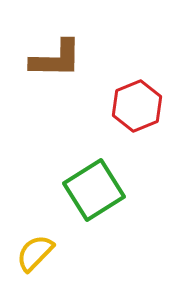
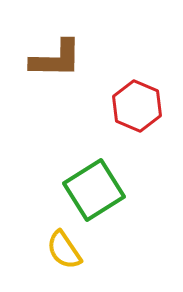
red hexagon: rotated 15 degrees counterclockwise
yellow semicircle: moved 29 px right, 3 px up; rotated 78 degrees counterclockwise
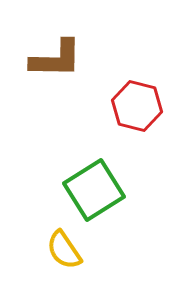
red hexagon: rotated 9 degrees counterclockwise
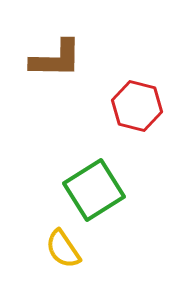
yellow semicircle: moved 1 px left, 1 px up
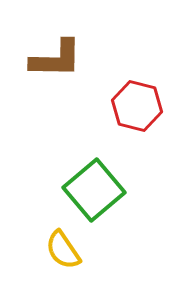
green square: rotated 8 degrees counterclockwise
yellow semicircle: moved 1 px down
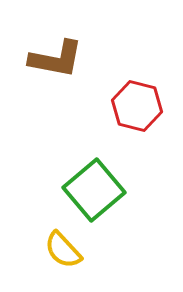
brown L-shape: rotated 10 degrees clockwise
yellow semicircle: rotated 9 degrees counterclockwise
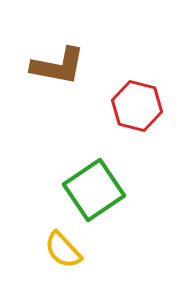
brown L-shape: moved 2 px right, 7 px down
green square: rotated 6 degrees clockwise
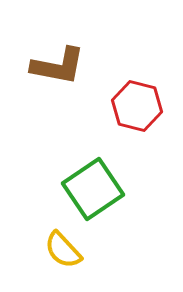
green square: moved 1 px left, 1 px up
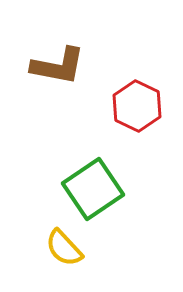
red hexagon: rotated 12 degrees clockwise
yellow semicircle: moved 1 px right, 2 px up
